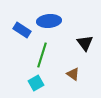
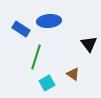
blue rectangle: moved 1 px left, 1 px up
black triangle: moved 4 px right, 1 px down
green line: moved 6 px left, 2 px down
cyan square: moved 11 px right
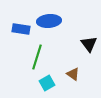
blue rectangle: rotated 24 degrees counterclockwise
green line: moved 1 px right
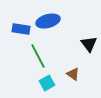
blue ellipse: moved 1 px left; rotated 10 degrees counterclockwise
green line: moved 1 px right, 1 px up; rotated 45 degrees counterclockwise
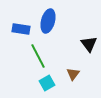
blue ellipse: rotated 60 degrees counterclockwise
brown triangle: rotated 32 degrees clockwise
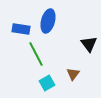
green line: moved 2 px left, 2 px up
